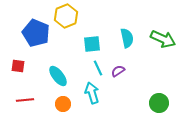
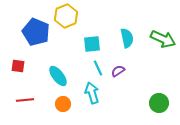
blue pentagon: moved 1 px up
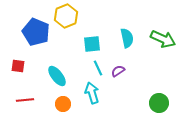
cyan ellipse: moved 1 px left
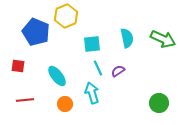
orange circle: moved 2 px right
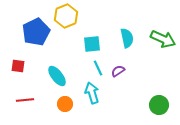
blue pentagon: rotated 24 degrees clockwise
green circle: moved 2 px down
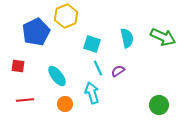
green arrow: moved 2 px up
cyan square: rotated 24 degrees clockwise
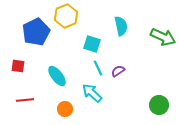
cyan semicircle: moved 6 px left, 12 px up
cyan arrow: rotated 30 degrees counterclockwise
orange circle: moved 5 px down
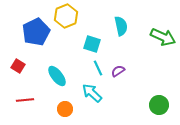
red square: rotated 24 degrees clockwise
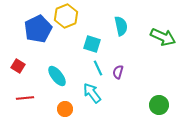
blue pentagon: moved 2 px right, 3 px up
purple semicircle: moved 1 px down; rotated 40 degrees counterclockwise
cyan arrow: rotated 10 degrees clockwise
red line: moved 2 px up
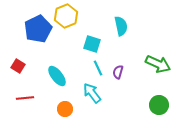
green arrow: moved 5 px left, 27 px down
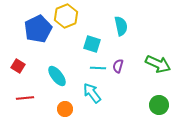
cyan line: rotated 63 degrees counterclockwise
purple semicircle: moved 6 px up
